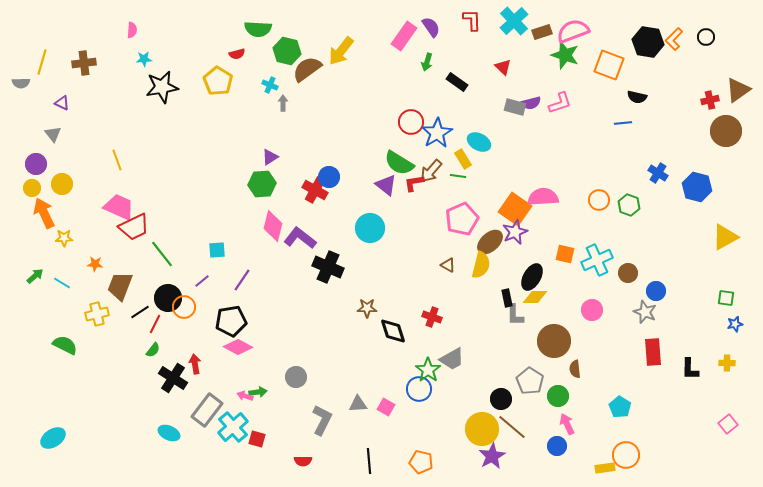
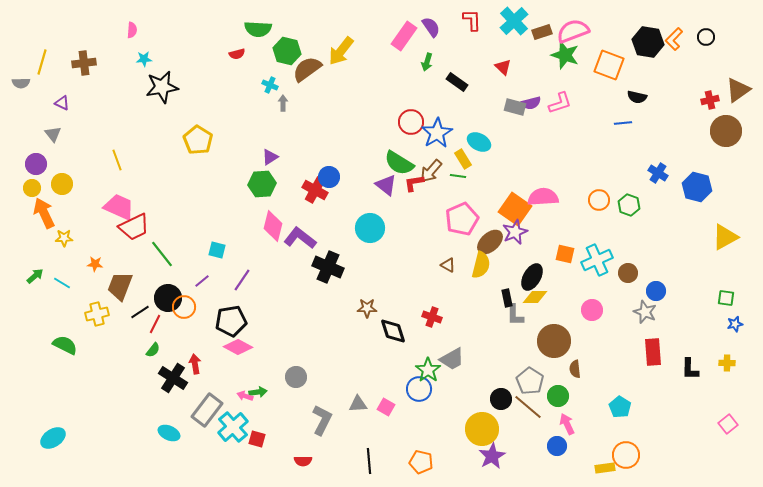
yellow pentagon at (218, 81): moved 20 px left, 59 px down
cyan square at (217, 250): rotated 18 degrees clockwise
brown line at (512, 427): moved 16 px right, 20 px up
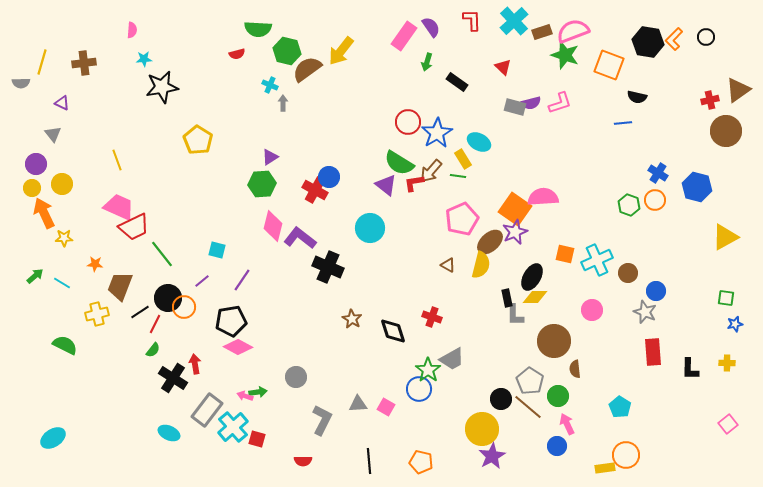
red circle at (411, 122): moved 3 px left
orange circle at (599, 200): moved 56 px right
brown star at (367, 308): moved 15 px left, 11 px down; rotated 30 degrees clockwise
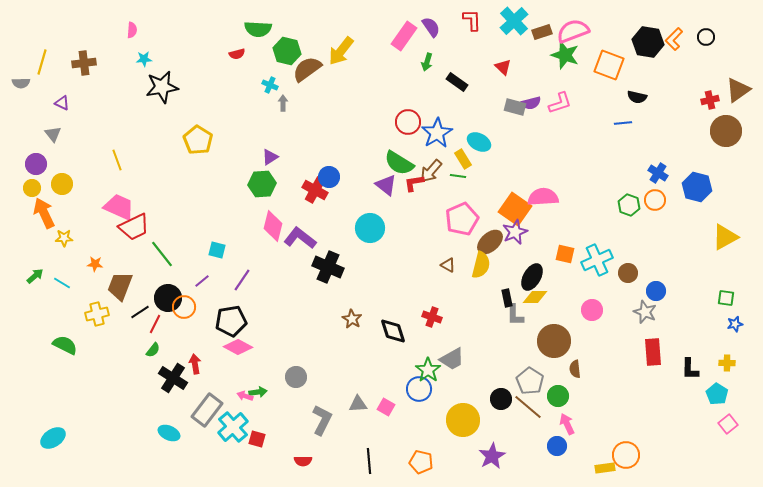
cyan pentagon at (620, 407): moved 97 px right, 13 px up
yellow circle at (482, 429): moved 19 px left, 9 px up
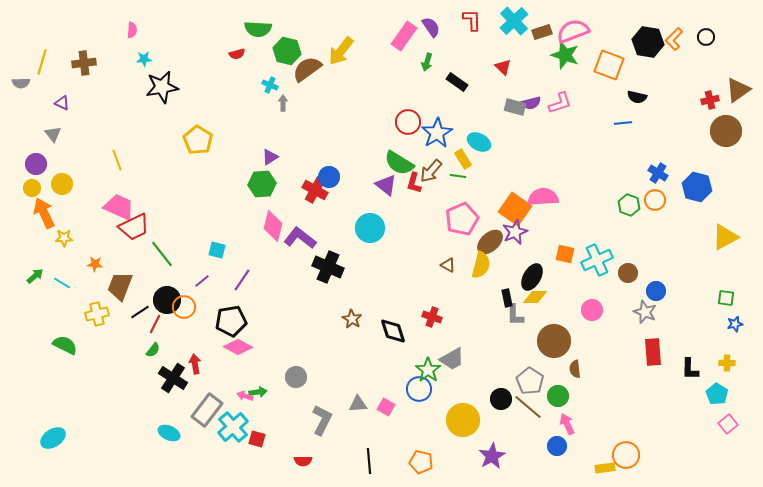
red L-shape at (414, 183): rotated 65 degrees counterclockwise
black circle at (168, 298): moved 1 px left, 2 px down
